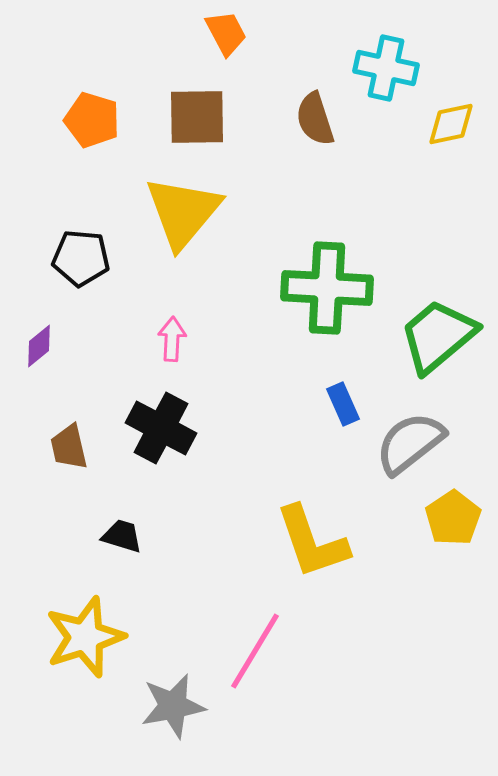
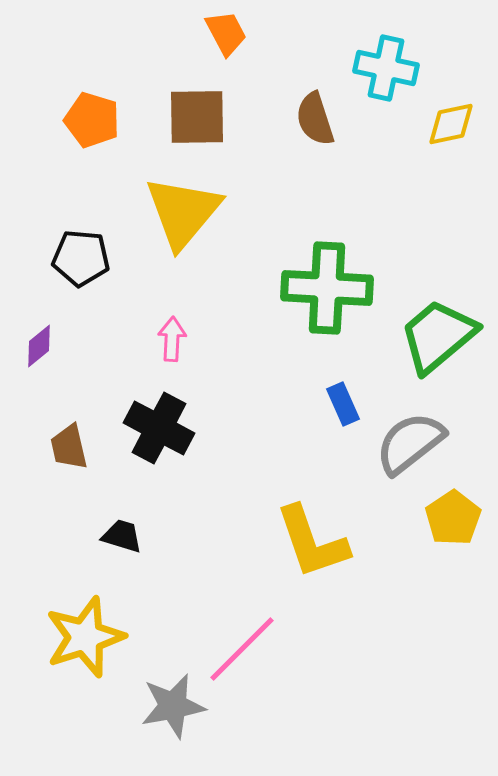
black cross: moved 2 px left
pink line: moved 13 px left, 2 px up; rotated 14 degrees clockwise
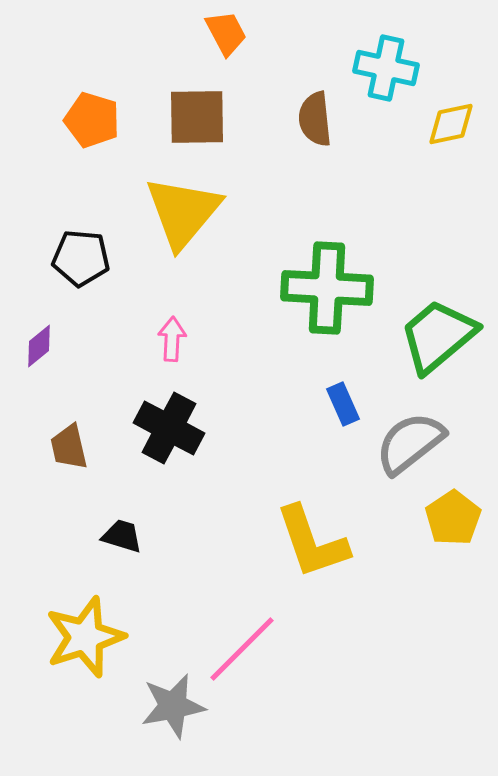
brown semicircle: rotated 12 degrees clockwise
black cross: moved 10 px right
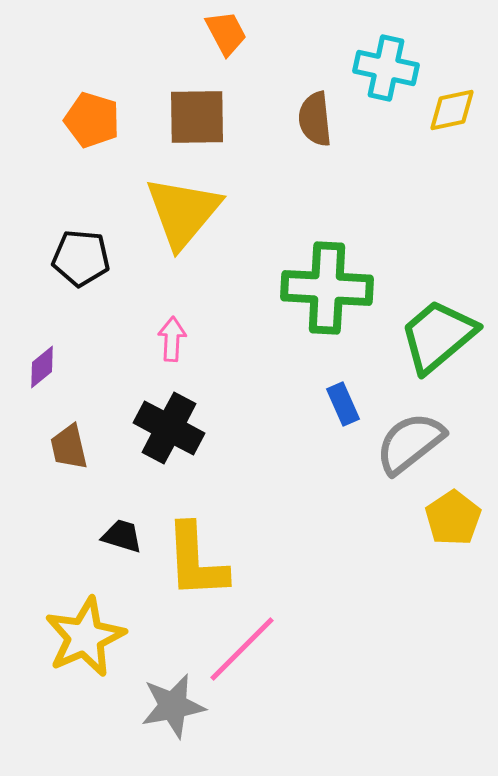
yellow diamond: moved 1 px right, 14 px up
purple diamond: moved 3 px right, 21 px down
yellow L-shape: moved 116 px left, 19 px down; rotated 16 degrees clockwise
yellow star: rotated 6 degrees counterclockwise
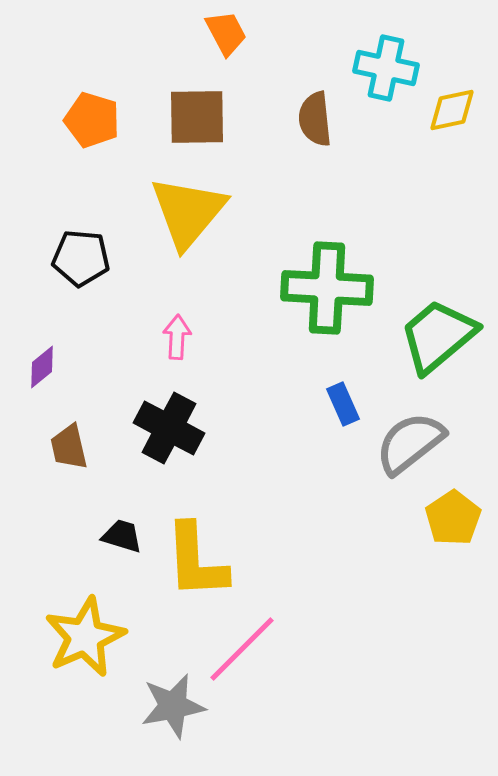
yellow triangle: moved 5 px right
pink arrow: moved 5 px right, 2 px up
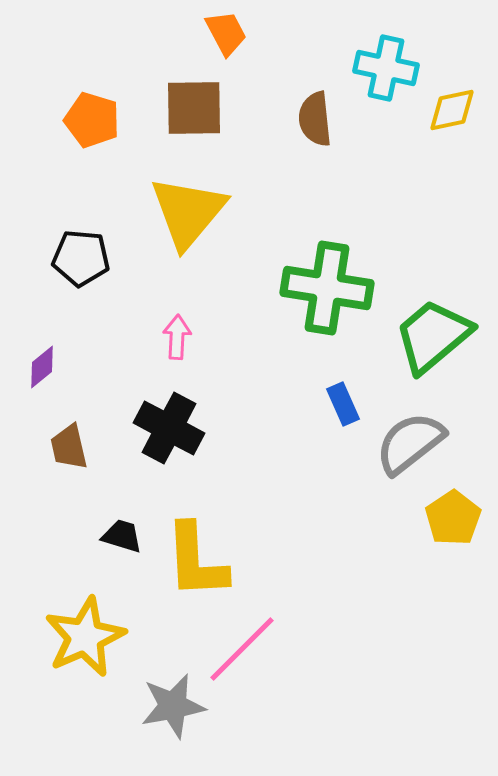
brown square: moved 3 px left, 9 px up
green cross: rotated 6 degrees clockwise
green trapezoid: moved 5 px left
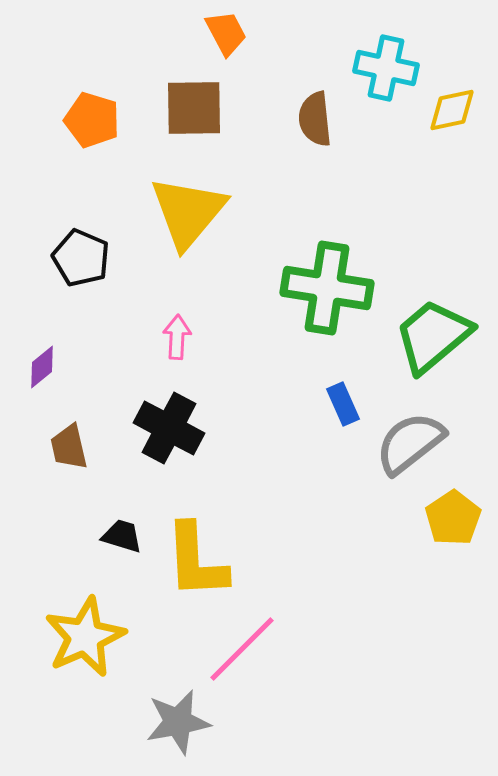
black pentagon: rotated 18 degrees clockwise
gray star: moved 5 px right, 16 px down
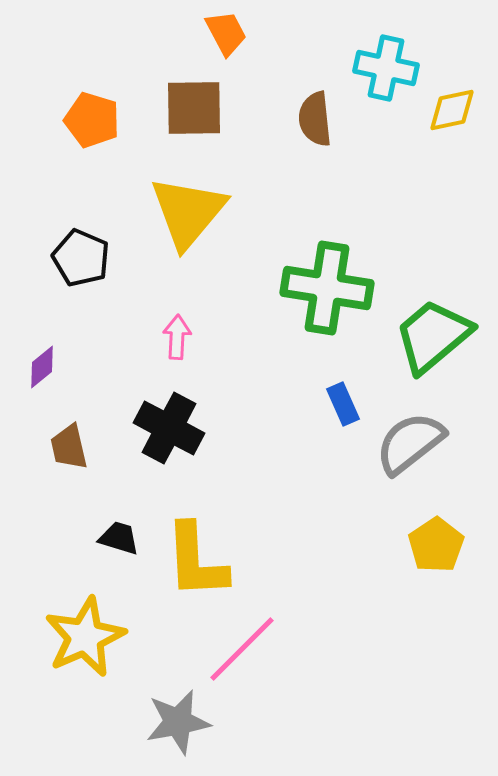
yellow pentagon: moved 17 px left, 27 px down
black trapezoid: moved 3 px left, 2 px down
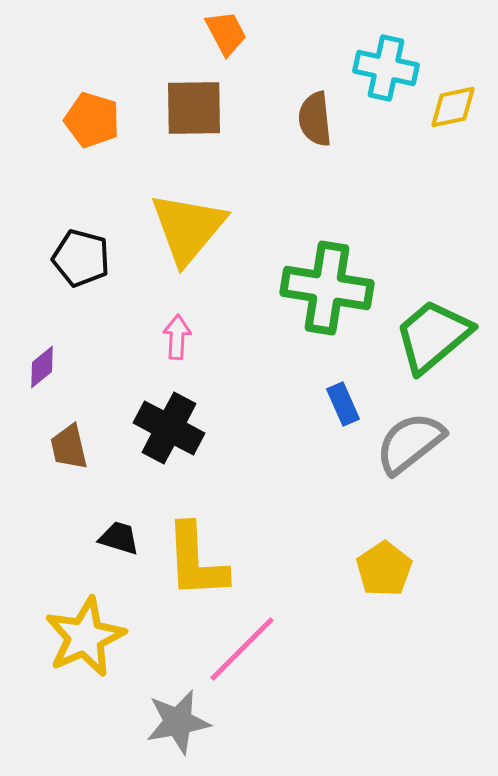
yellow diamond: moved 1 px right, 3 px up
yellow triangle: moved 16 px down
black pentagon: rotated 8 degrees counterclockwise
yellow pentagon: moved 52 px left, 24 px down
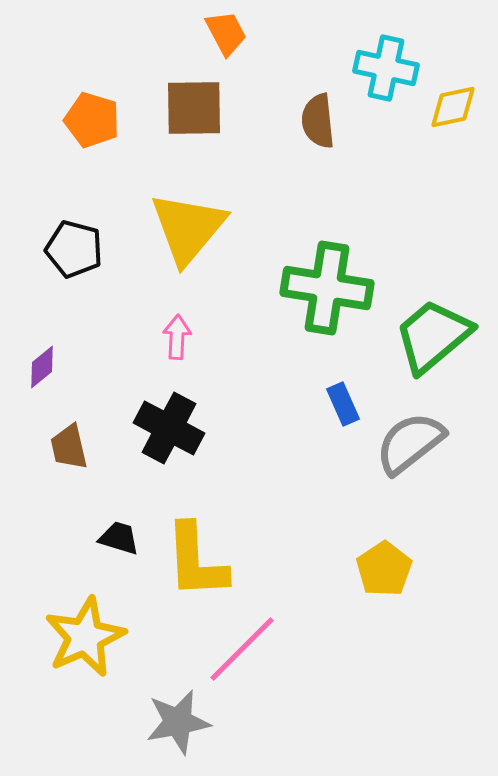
brown semicircle: moved 3 px right, 2 px down
black pentagon: moved 7 px left, 9 px up
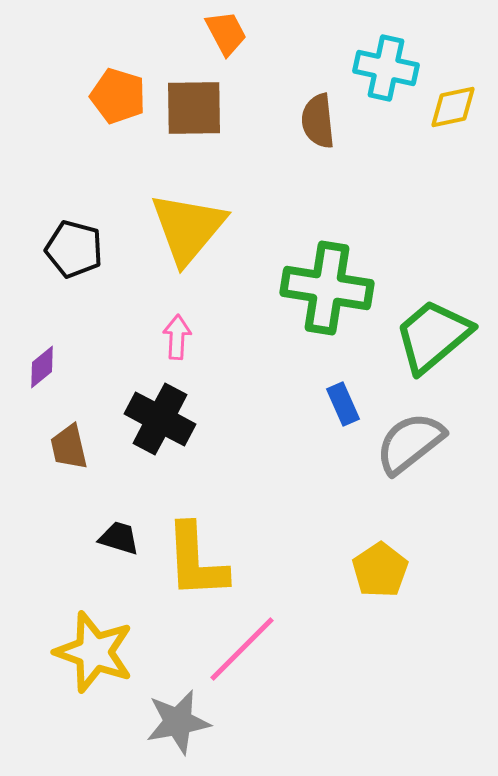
orange pentagon: moved 26 px right, 24 px up
black cross: moved 9 px left, 9 px up
yellow pentagon: moved 4 px left, 1 px down
yellow star: moved 9 px right, 15 px down; rotated 28 degrees counterclockwise
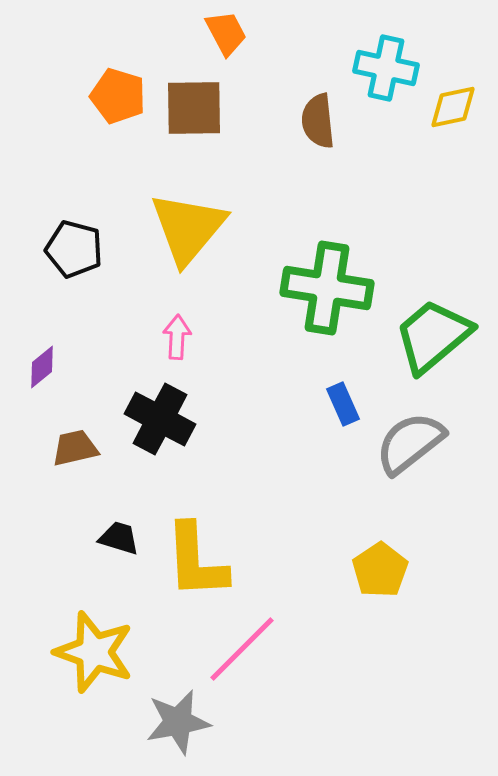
brown trapezoid: moved 6 px right, 1 px down; rotated 90 degrees clockwise
